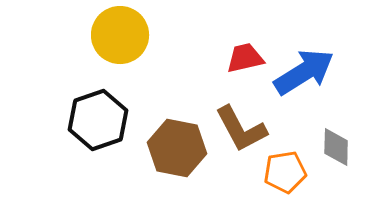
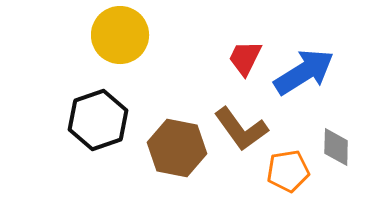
red trapezoid: rotated 51 degrees counterclockwise
brown L-shape: rotated 8 degrees counterclockwise
orange pentagon: moved 3 px right, 1 px up
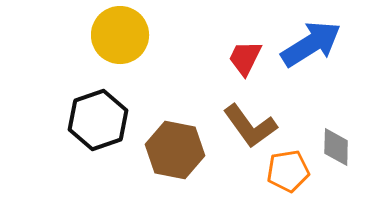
blue arrow: moved 7 px right, 28 px up
brown L-shape: moved 9 px right, 3 px up
brown hexagon: moved 2 px left, 2 px down
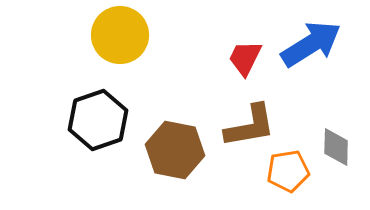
brown L-shape: rotated 64 degrees counterclockwise
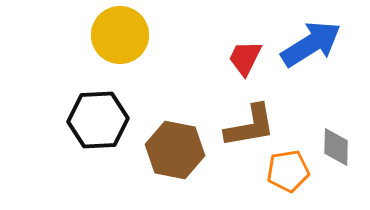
black hexagon: rotated 16 degrees clockwise
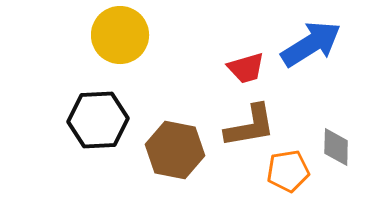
red trapezoid: moved 1 px right, 10 px down; rotated 132 degrees counterclockwise
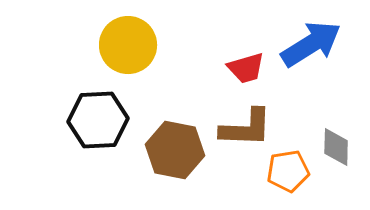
yellow circle: moved 8 px right, 10 px down
brown L-shape: moved 4 px left, 2 px down; rotated 12 degrees clockwise
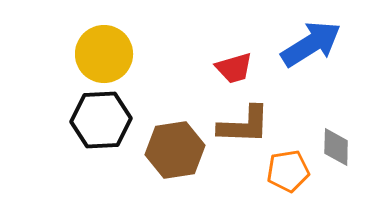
yellow circle: moved 24 px left, 9 px down
red trapezoid: moved 12 px left
black hexagon: moved 3 px right
brown L-shape: moved 2 px left, 3 px up
brown hexagon: rotated 20 degrees counterclockwise
